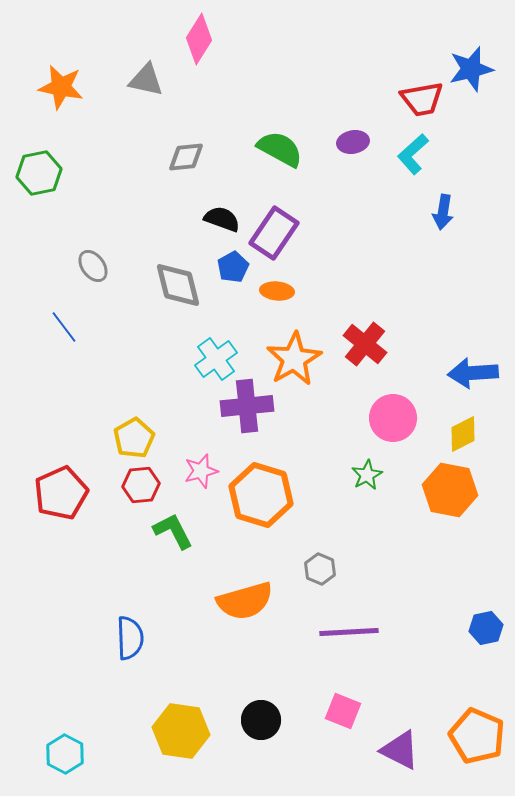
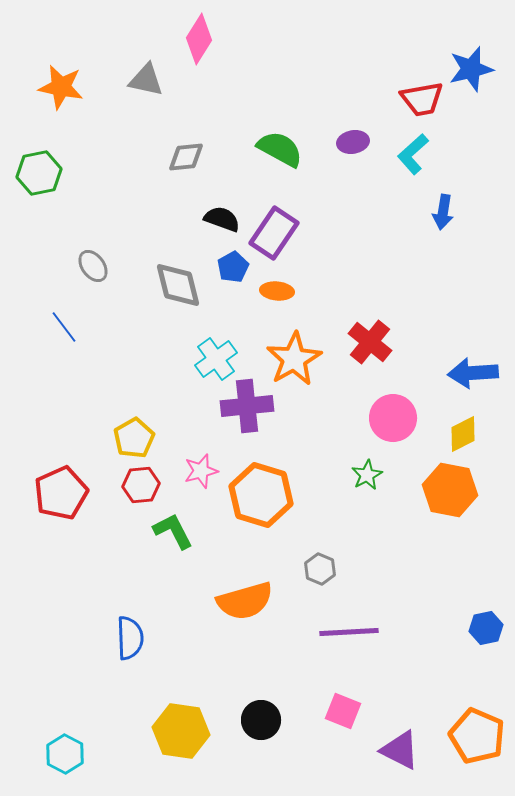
red cross at (365, 344): moved 5 px right, 2 px up
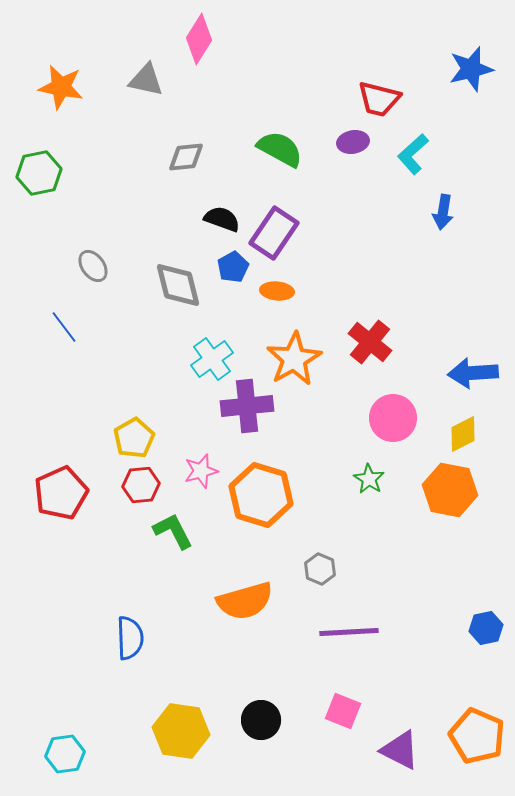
red trapezoid at (422, 99): moved 43 px left; rotated 24 degrees clockwise
cyan cross at (216, 359): moved 4 px left
green star at (367, 475): moved 2 px right, 4 px down; rotated 12 degrees counterclockwise
cyan hexagon at (65, 754): rotated 24 degrees clockwise
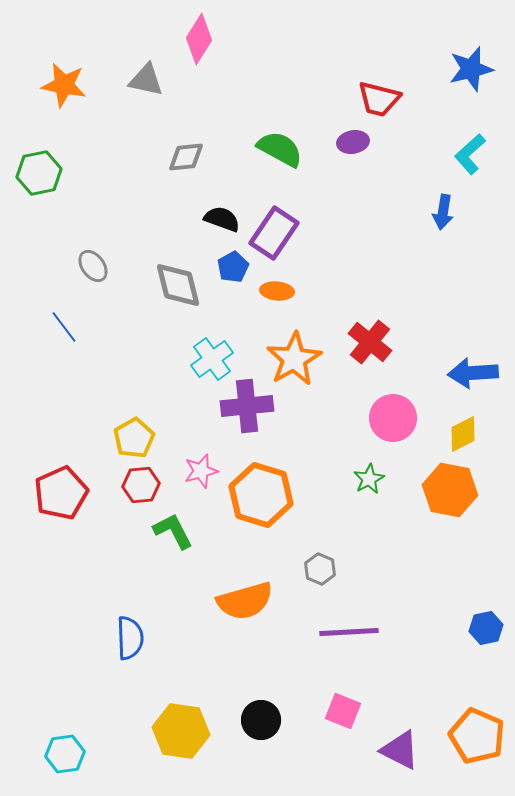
orange star at (61, 87): moved 3 px right, 2 px up
cyan L-shape at (413, 154): moved 57 px right
green star at (369, 479): rotated 12 degrees clockwise
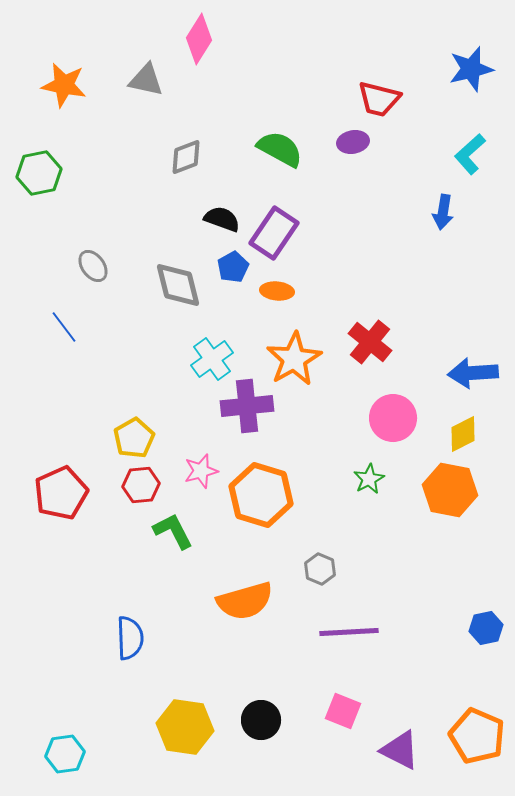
gray diamond at (186, 157): rotated 15 degrees counterclockwise
yellow hexagon at (181, 731): moved 4 px right, 4 px up
